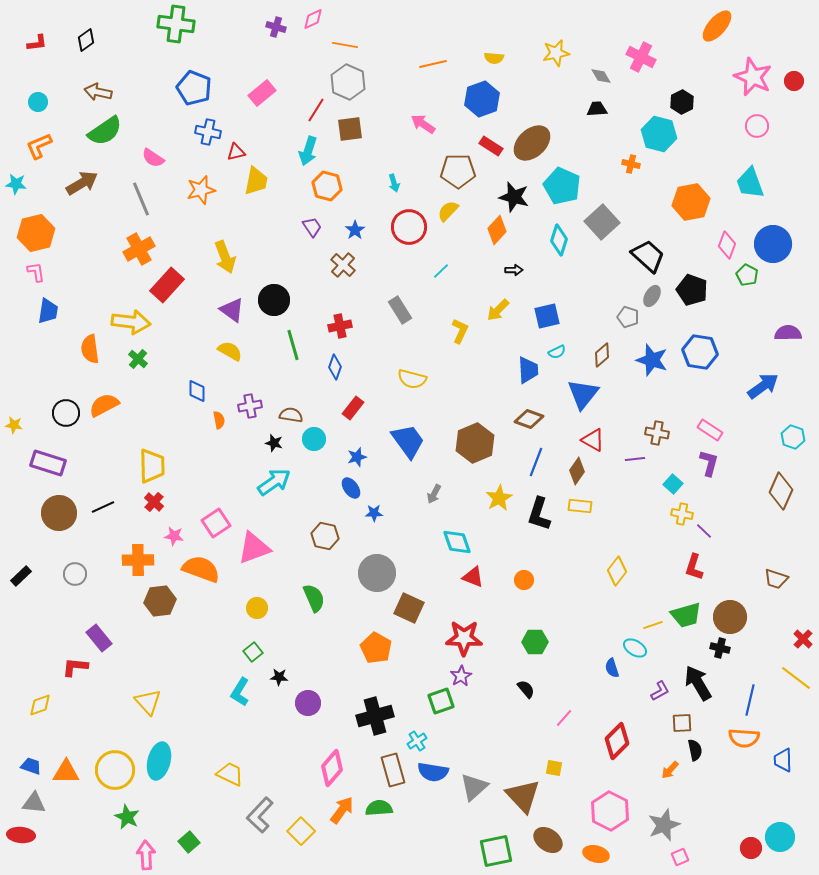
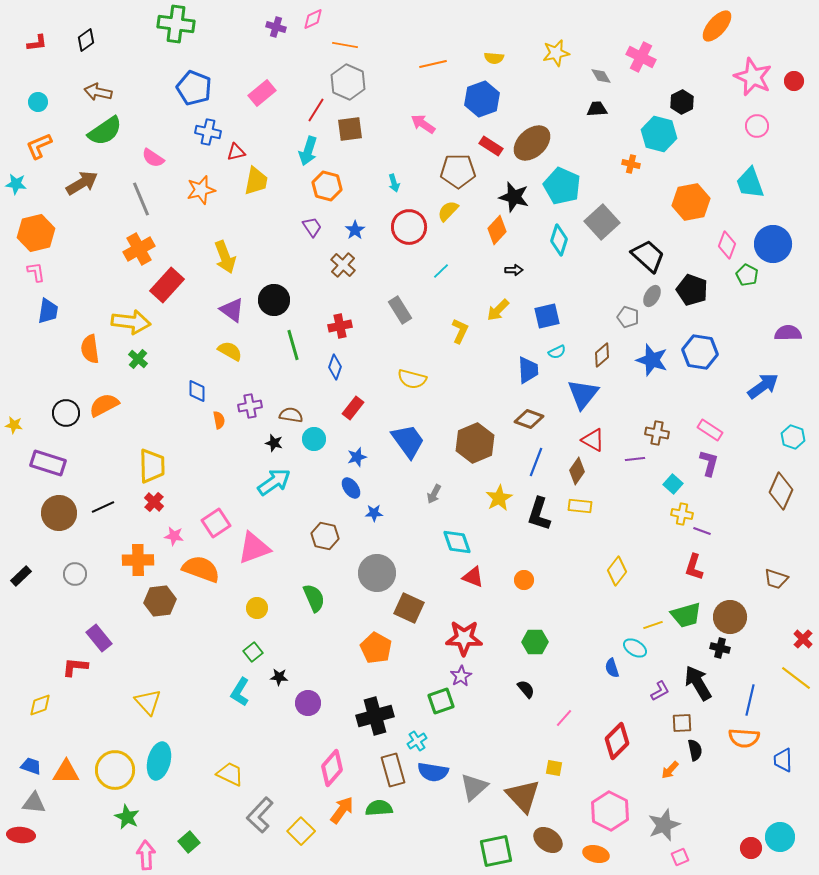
purple line at (704, 531): moved 2 px left; rotated 24 degrees counterclockwise
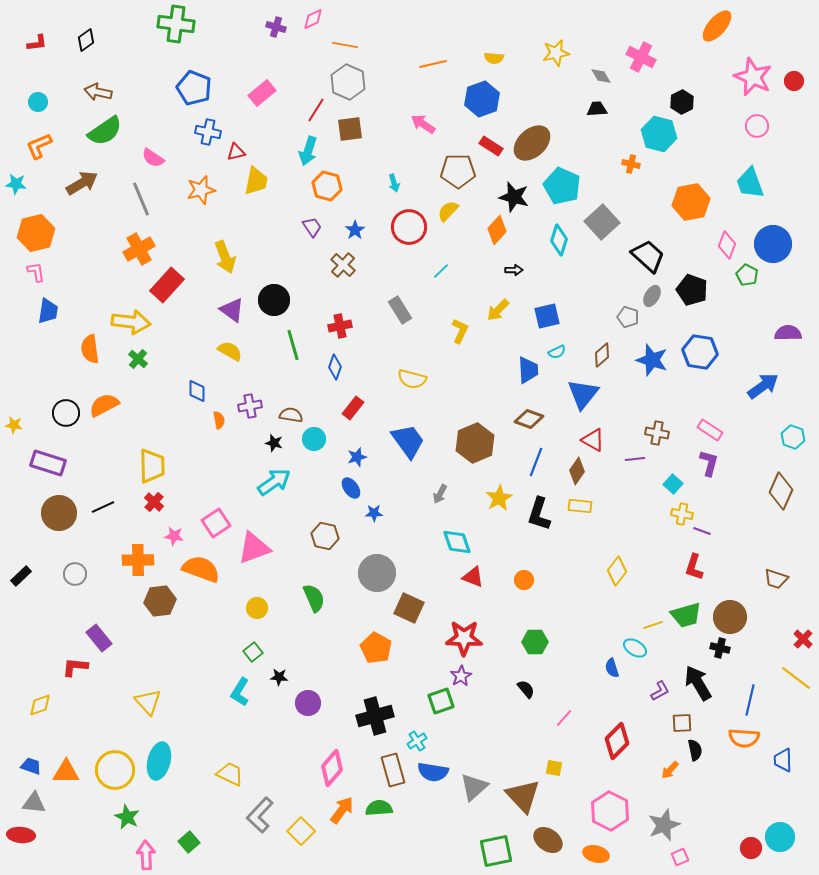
gray arrow at (434, 494): moved 6 px right
